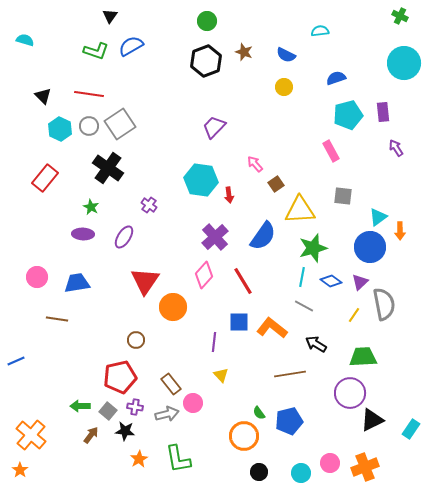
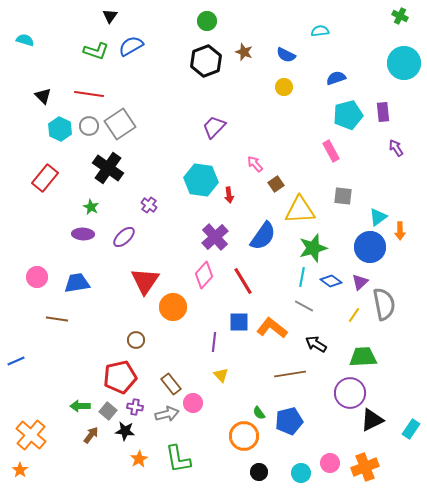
purple ellipse at (124, 237): rotated 15 degrees clockwise
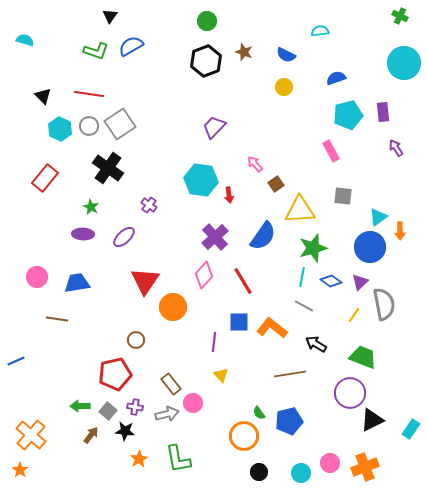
green trapezoid at (363, 357): rotated 24 degrees clockwise
red pentagon at (120, 377): moved 5 px left, 3 px up
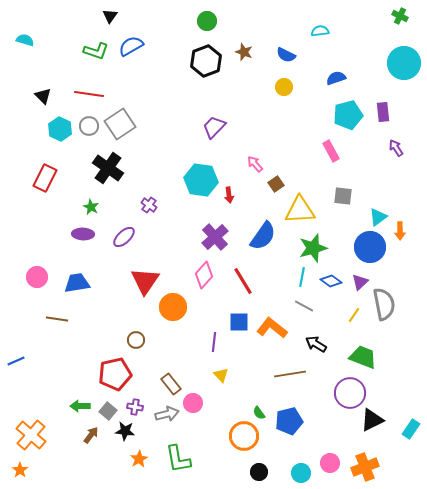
red rectangle at (45, 178): rotated 12 degrees counterclockwise
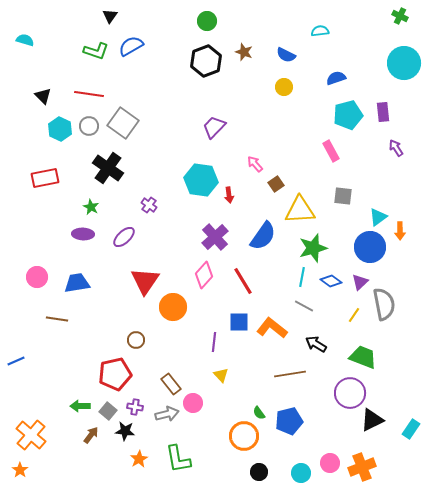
gray square at (120, 124): moved 3 px right, 1 px up; rotated 20 degrees counterclockwise
red rectangle at (45, 178): rotated 52 degrees clockwise
orange cross at (365, 467): moved 3 px left
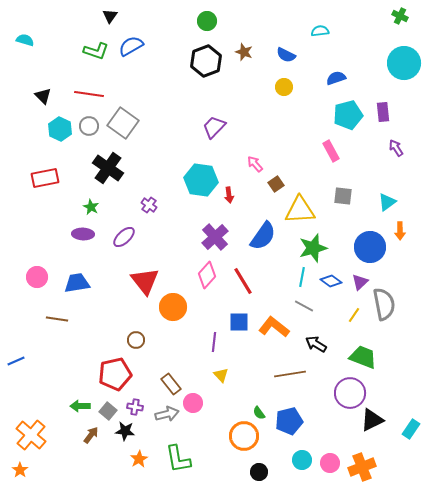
cyan triangle at (378, 217): moved 9 px right, 15 px up
pink diamond at (204, 275): moved 3 px right
red triangle at (145, 281): rotated 12 degrees counterclockwise
orange L-shape at (272, 328): moved 2 px right, 1 px up
cyan circle at (301, 473): moved 1 px right, 13 px up
